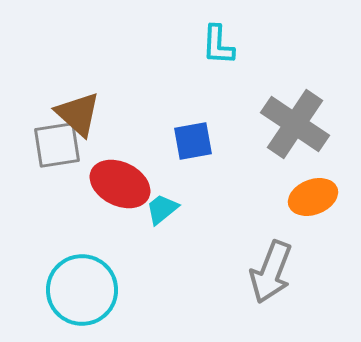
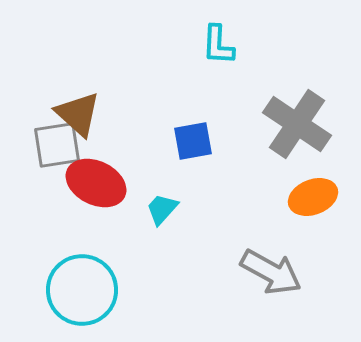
gray cross: moved 2 px right
red ellipse: moved 24 px left, 1 px up
cyan trapezoid: rotated 9 degrees counterclockwise
gray arrow: rotated 82 degrees counterclockwise
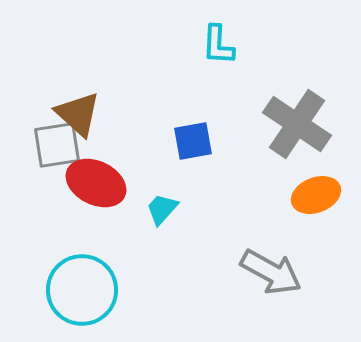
orange ellipse: moved 3 px right, 2 px up
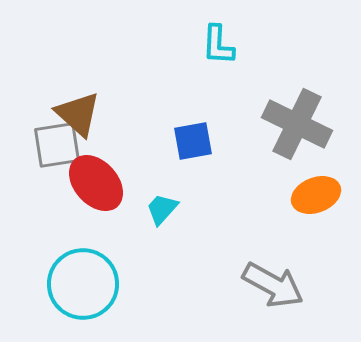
gray cross: rotated 8 degrees counterclockwise
red ellipse: rotated 22 degrees clockwise
gray arrow: moved 2 px right, 13 px down
cyan circle: moved 1 px right, 6 px up
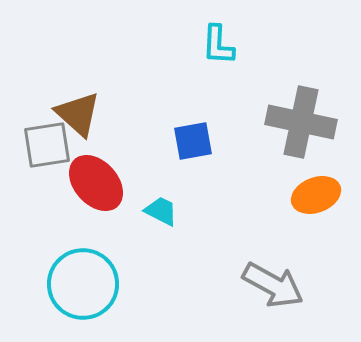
gray cross: moved 4 px right, 2 px up; rotated 14 degrees counterclockwise
gray square: moved 10 px left
cyan trapezoid: moved 1 px left, 2 px down; rotated 75 degrees clockwise
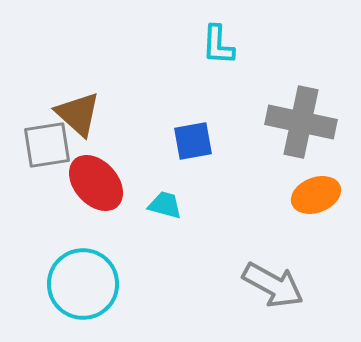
cyan trapezoid: moved 4 px right, 6 px up; rotated 12 degrees counterclockwise
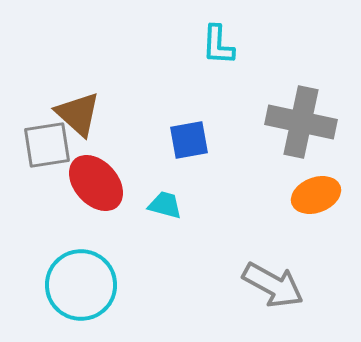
blue square: moved 4 px left, 1 px up
cyan circle: moved 2 px left, 1 px down
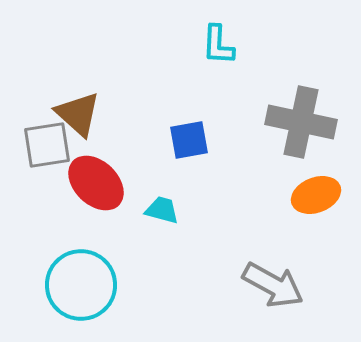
red ellipse: rotated 4 degrees counterclockwise
cyan trapezoid: moved 3 px left, 5 px down
